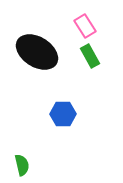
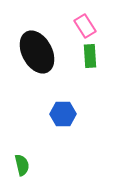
black ellipse: rotated 30 degrees clockwise
green rectangle: rotated 25 degrees clockwise
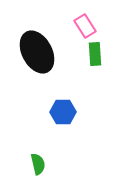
green rectangle: moved 5 px right, 2 px up
blue hexagon: moved 2 px up
green semicircle: moved 16 px right, 1 px up
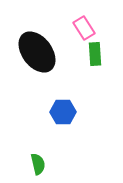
pink rectangle: moved 1 px left, 2 px down
black ellipse: rotated 9 degrees counterclockwise
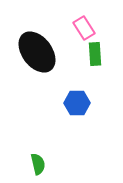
blue hexagon: moved 14 px right, 9 px up
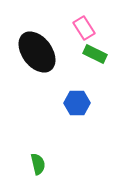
green rectangle: rotated 60 degrees counterclockwise
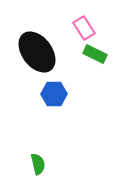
blue hexagon: moved 23 px left, 9 px up
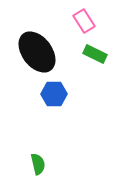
pink rectangle: moved 7 px up
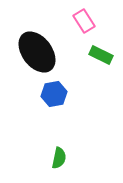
green rectangle: moved 6 px right, 1 px down
blue hexagon: rotated 10 degrees counterclockwise
green semicircle: moved 21 px right, 6 px up; rotated 25 degrees clockwise
